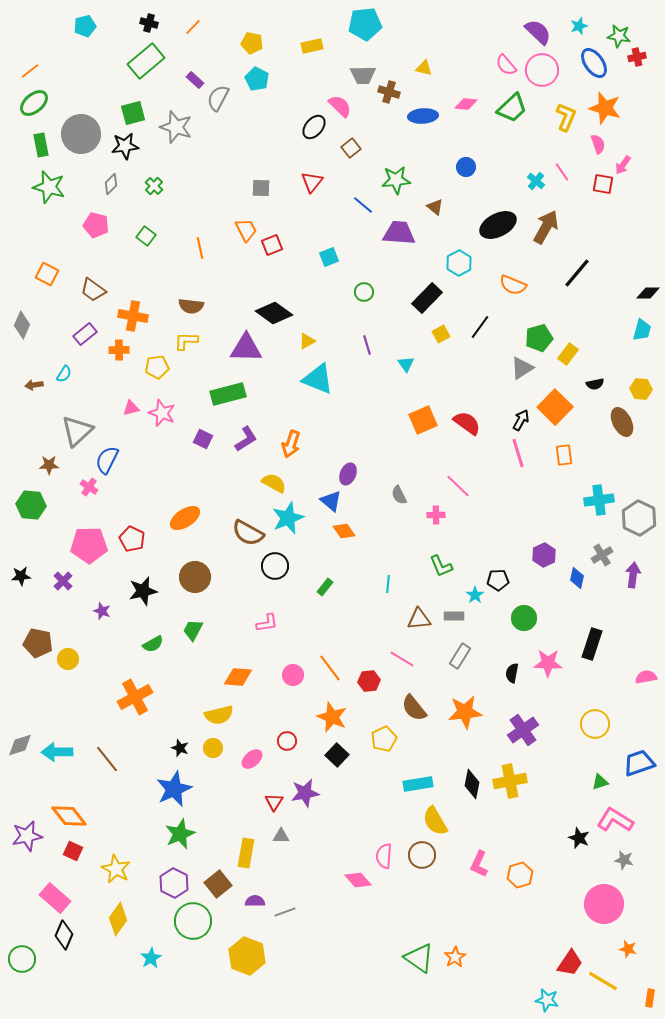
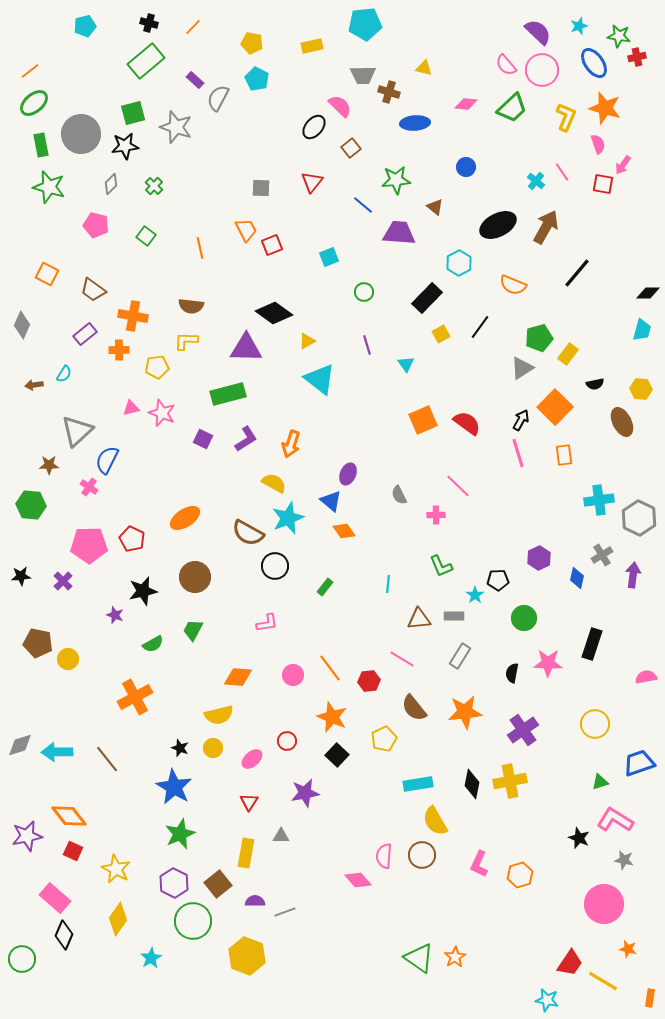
blue ellipse at (423, 116): moved 8 px left, 7 px down
cyan triangle at (318, 379): moved 2 px right; rotated 16 degrees clockwise
purple hexagon at (544, 555): moved 5 px left, 3 px down
purple star at (102, 611): moved 13 px right, 4 px down
blue star at (174, 789): moved 2 px up; rotated 18 degrees counterclockwise
red triangle at (274, 802): moved 25 px left
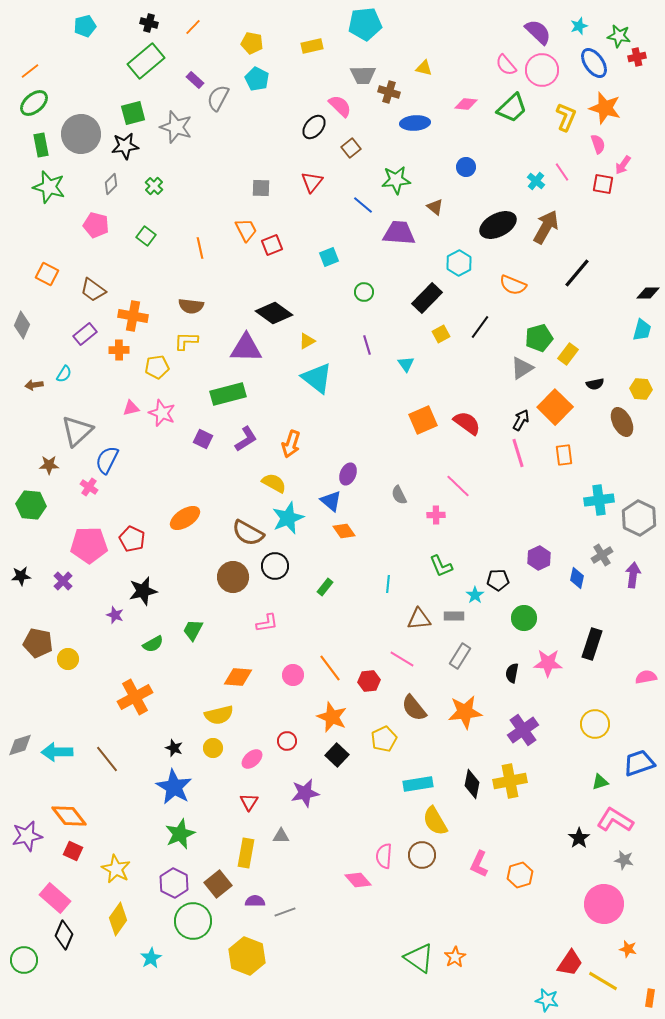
cyan triangle at (320, 379): moved 3 px left, 1 px up
brown circle at (195, 577): moved 38 px right
black star at (180, 748): moved 6 px left
black star at (579, 838): rotated 15 degrees clockwise
green circle at (22, 959): moved 2 px right, 1 px down
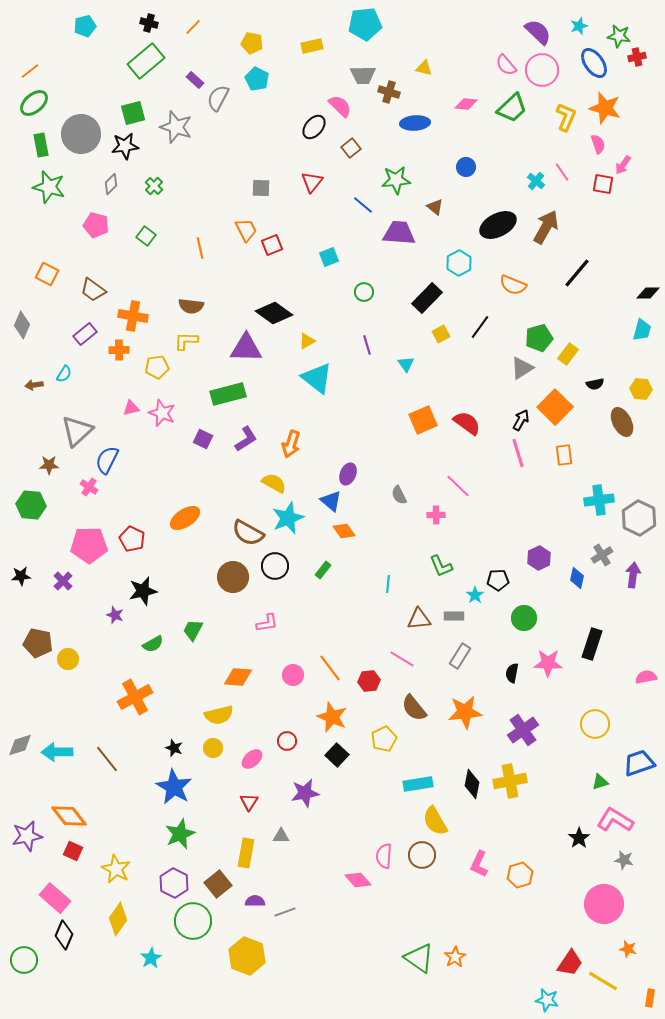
green rectangle at (325, 587): moved 2 px left, 17 px up
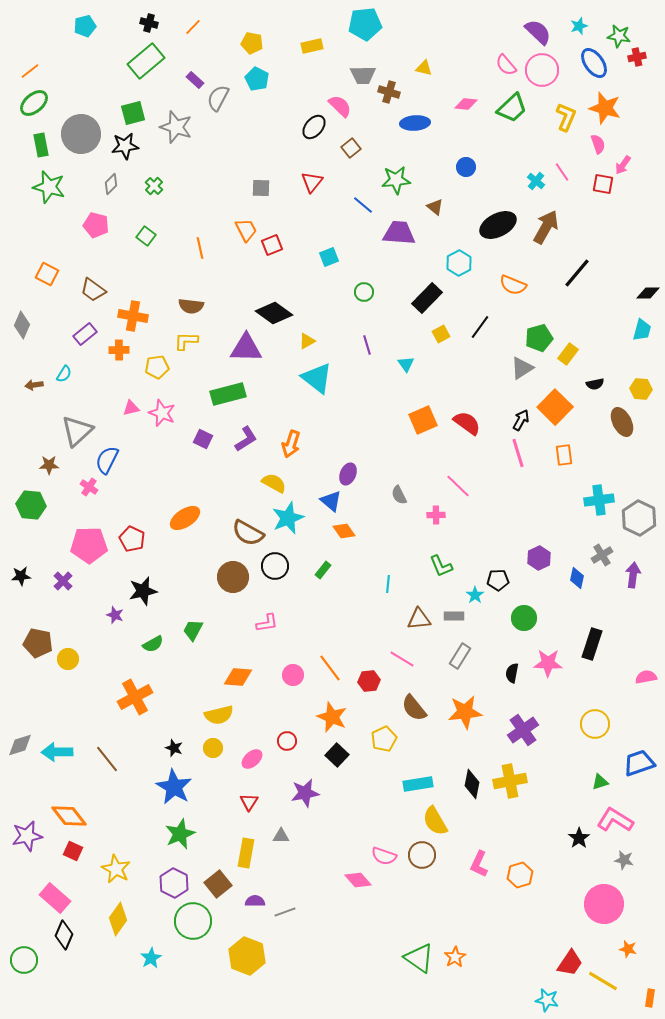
pink semicircle at (384, 856): rotated 75 degrees counterclockwise
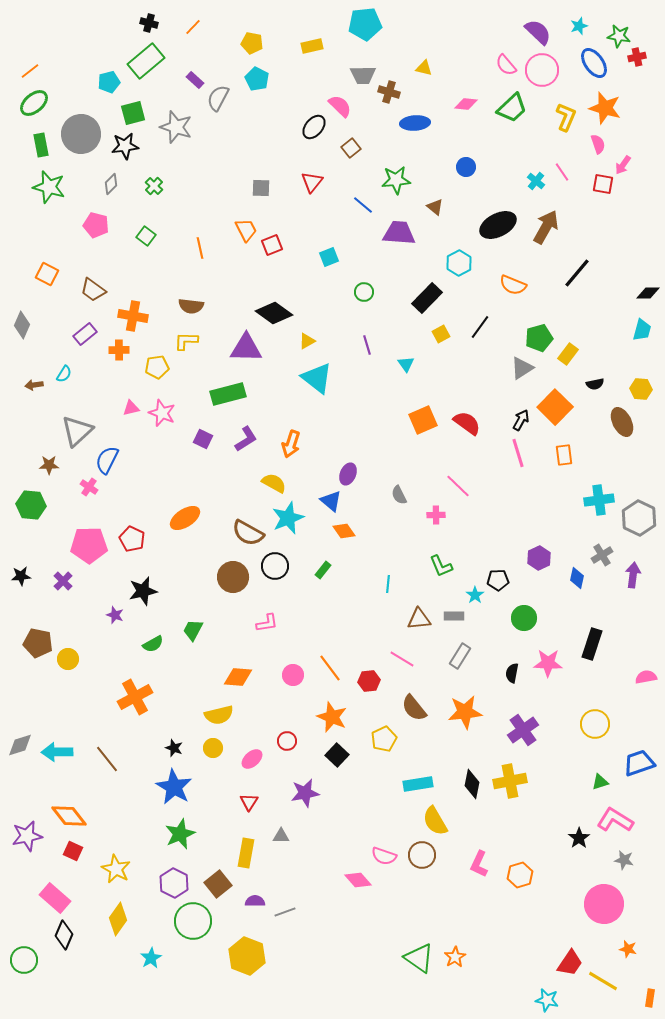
cyan pentagon at (85, 26): moved 24 px right, 56 px down
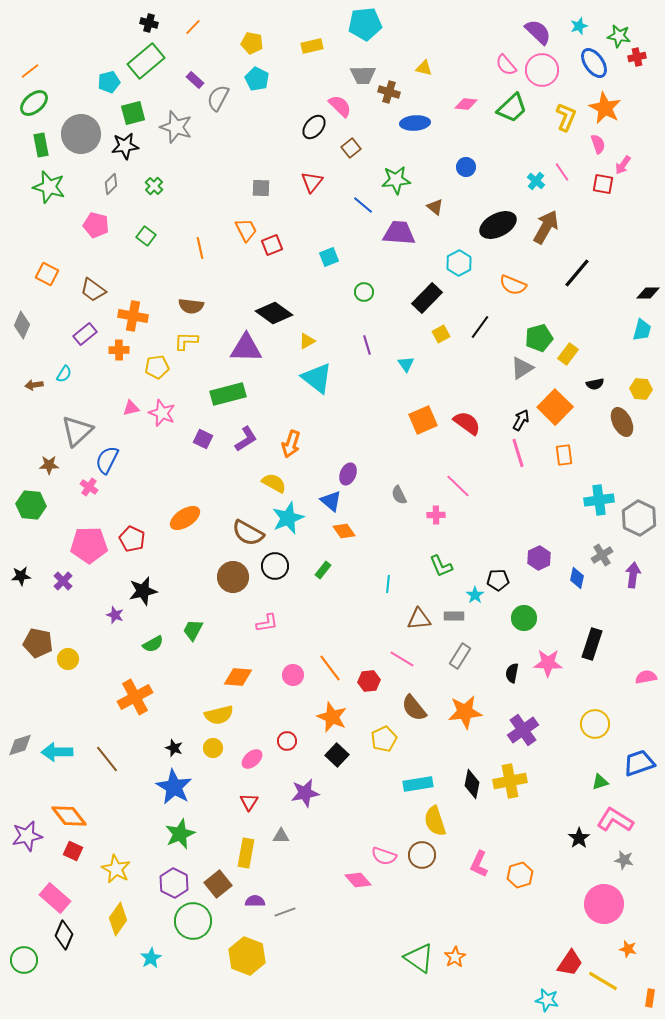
orange star at (605, 108): rotated 12 degrees clockwise
yellow semicircle at (435, 821): rotated 12 degrees clockwise
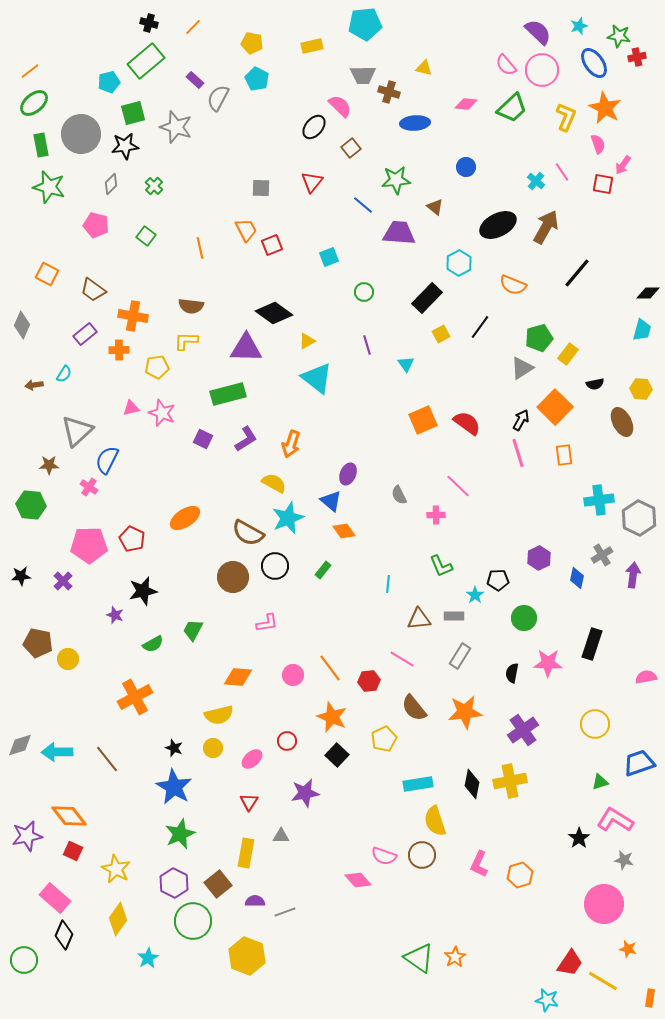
cyan star at (151, 958): moved 3 px left
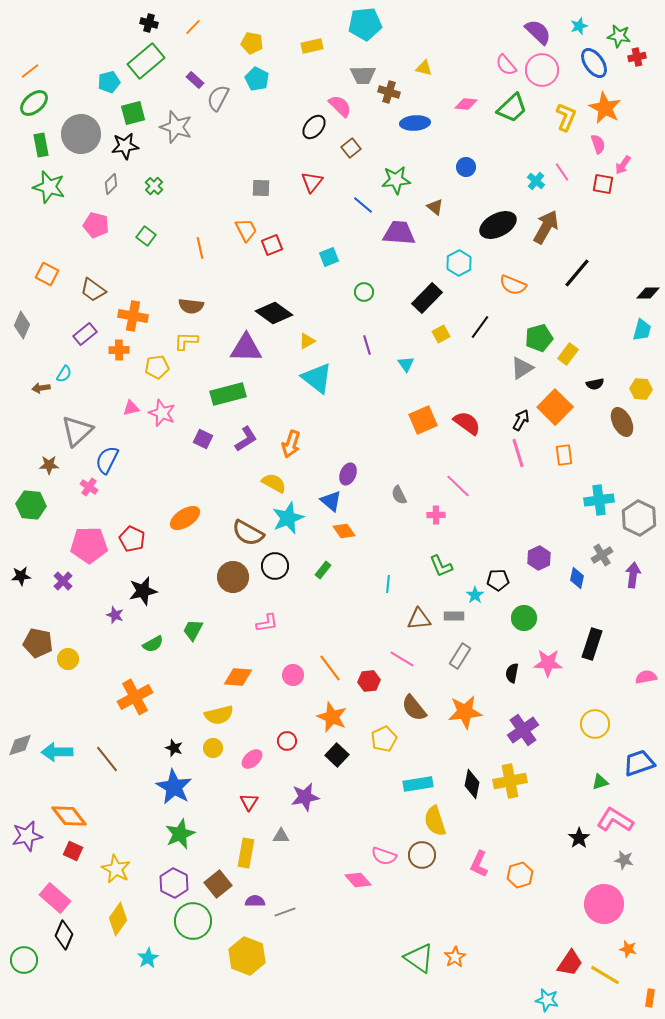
brown arrow at (34, 385): moved 7 px right, 3 px down
purple star at (305, 793): moved 4 px down
yellow line at (603, 981): moved 2 px right, 6 px up
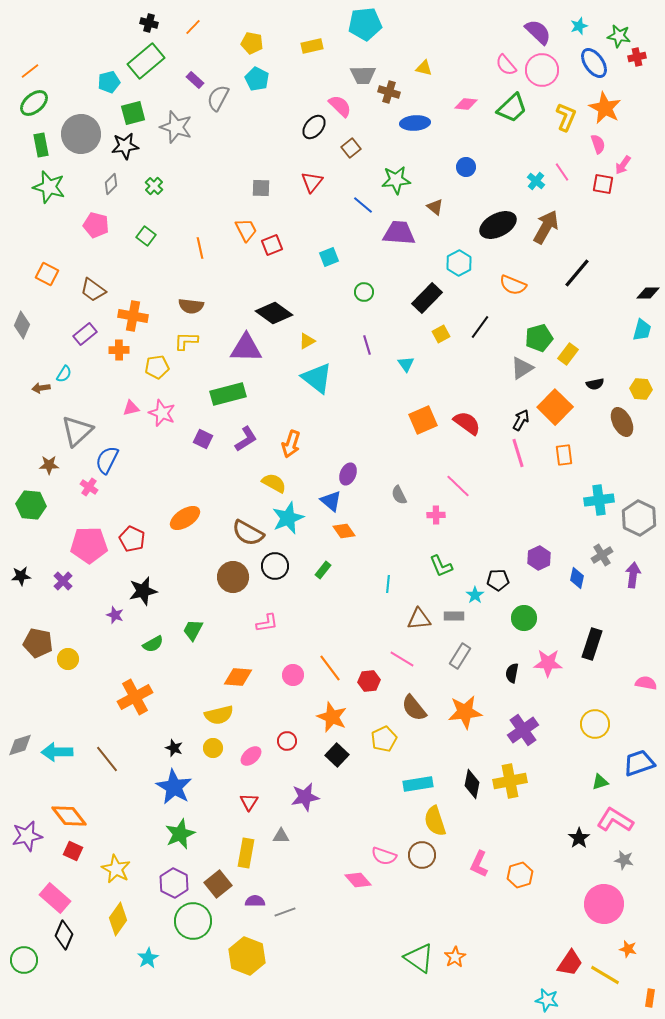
pink semicircle at (646, 677): moved 6 px down; rotated 20 degrees clockwise
pink ellipse at (252, 759): moved 1 px left, 3 px up
